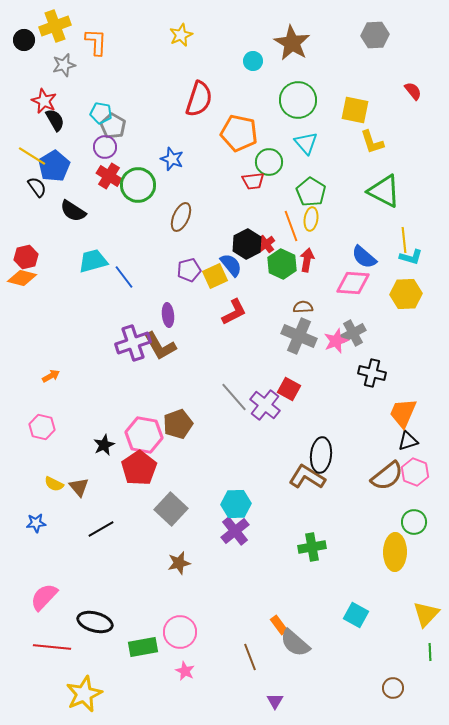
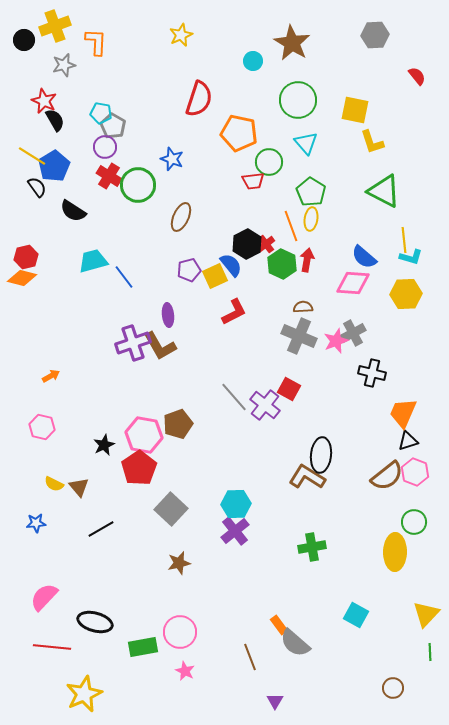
red semicircle at (413, 91): moved 4 px right, 15 px up
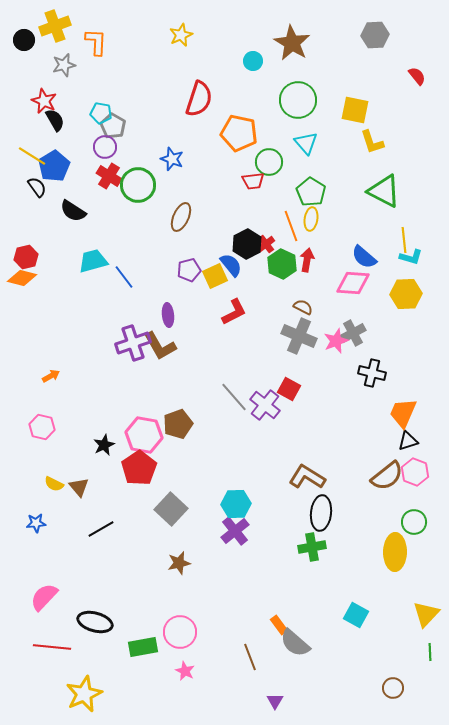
brown semicircle at (303, 307): rotated 30 degrees clockwise
black ellipse at (321, 455): moved 58 px down
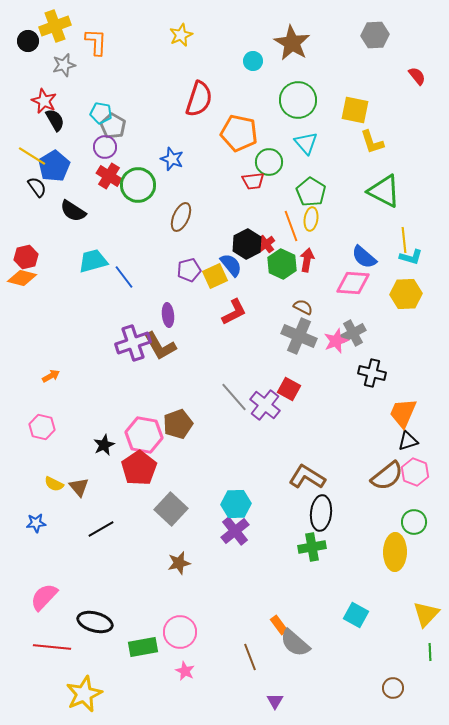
black circle at (24, 40): moved 4 px right, 1 px down
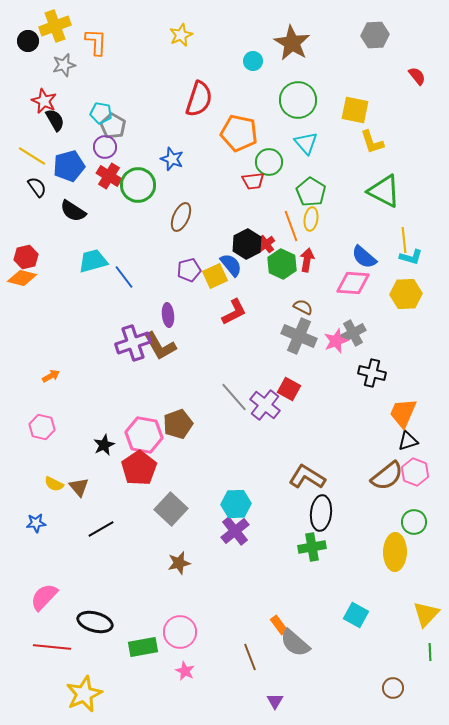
blue pentagon at (54, 166): moved 15 px right; rotated 16 degrees clockwise
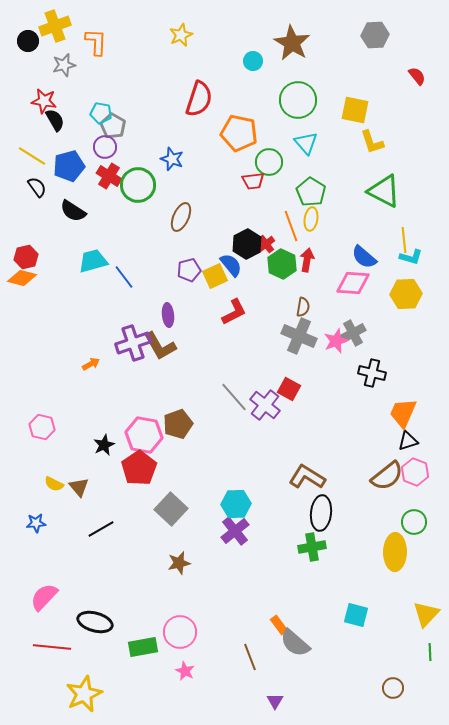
red star at (44, 101): rotated 15 degrees counterclockwise
brown semicircle at (303, 307): rotated 72 degrees clockwise
orange arrow at (51, 376): moved 40 px right, 12 px up
cyan square at (356, 615): rotated 15 degrees counterclockwise
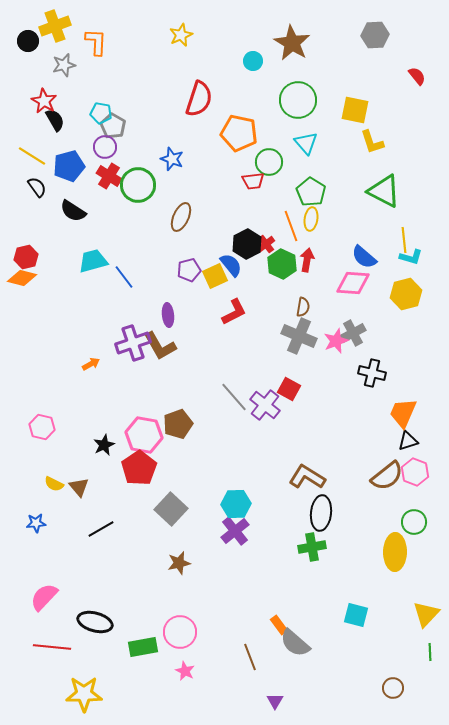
red star at (44, 101): rotated 20 degrees clockwise
yellow hexagon at (406, 294): rotated 12 degrees counterclockwise
yellow star at (84, 694): rotated 24 degrees clockwise
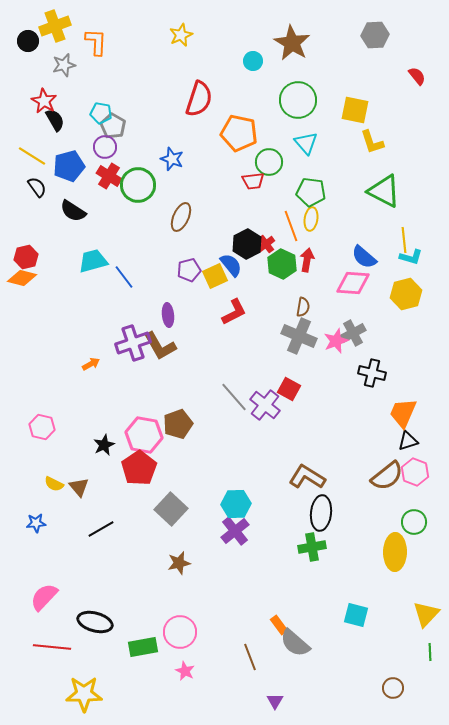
green pentagon at (311, 192): rotated 24 degrees counterclockwise
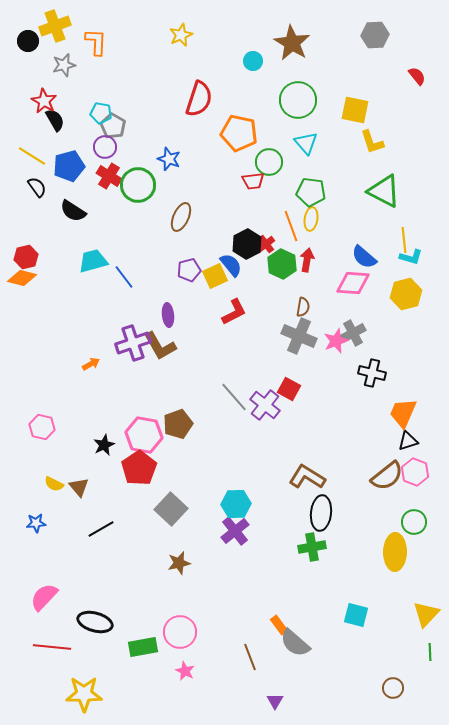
blue star at (172, 159): moved 3 px left
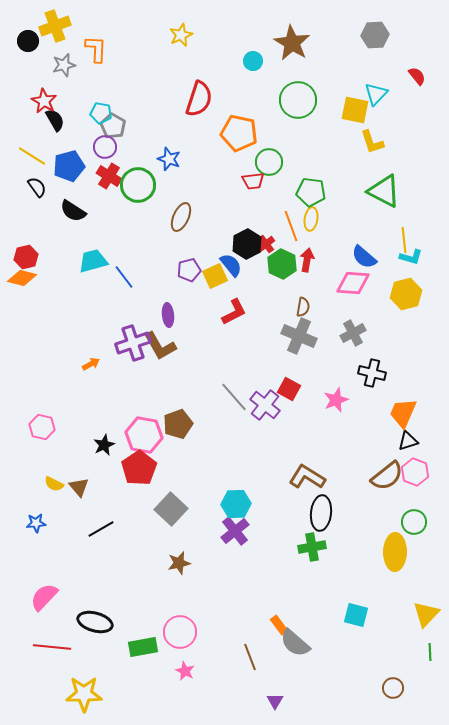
orange L-shape at (96, 42): moved 7 px down
cyan triangle at (306, 143): moved 70 px right, 49 px up; rotated 25 degrees clockwise
pink star at (336, 341): moved 59 px down
